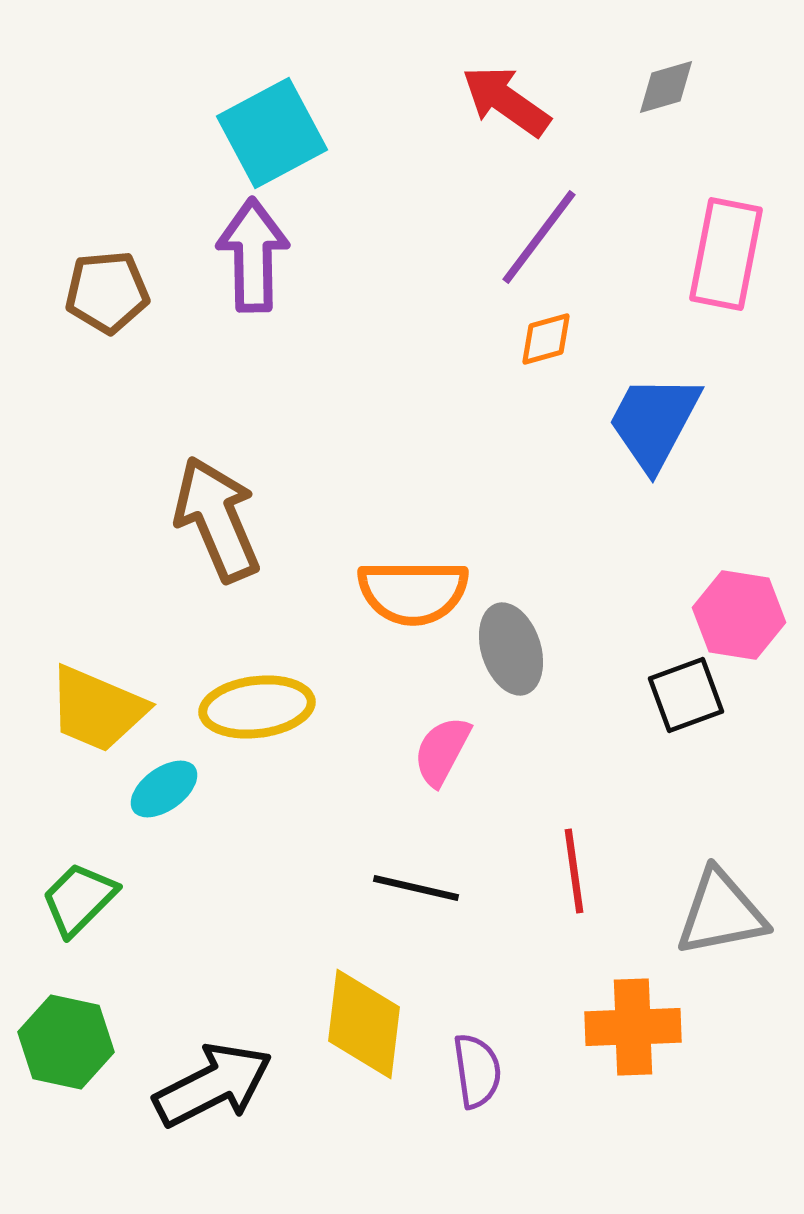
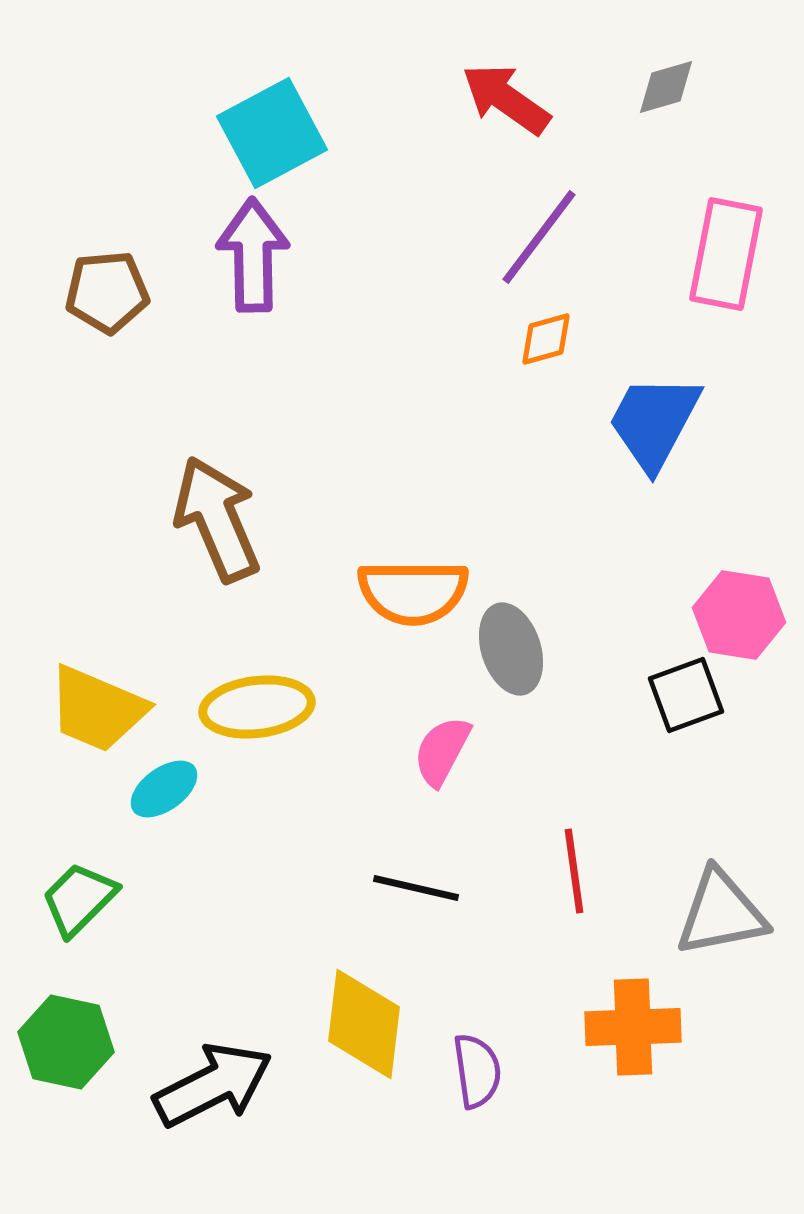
red arrow: moved 2 px up
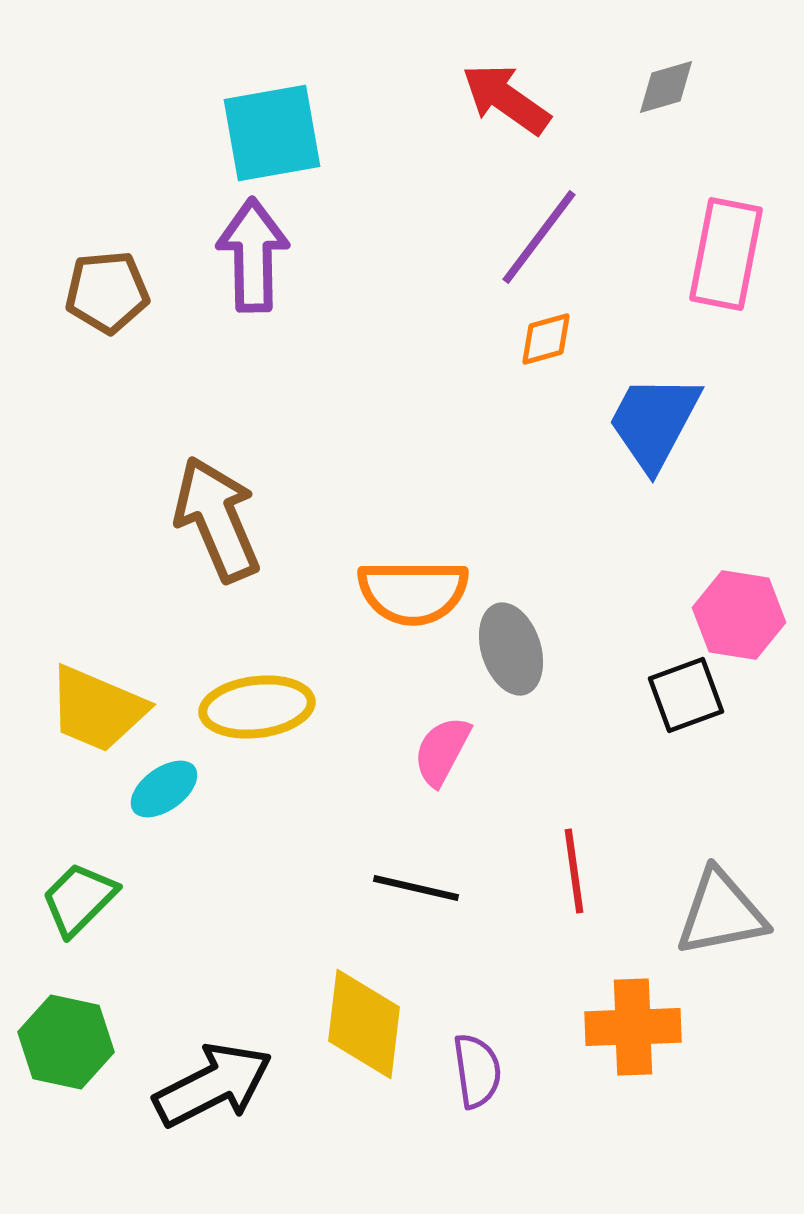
cyan square: rotated 18 degrees clockwise
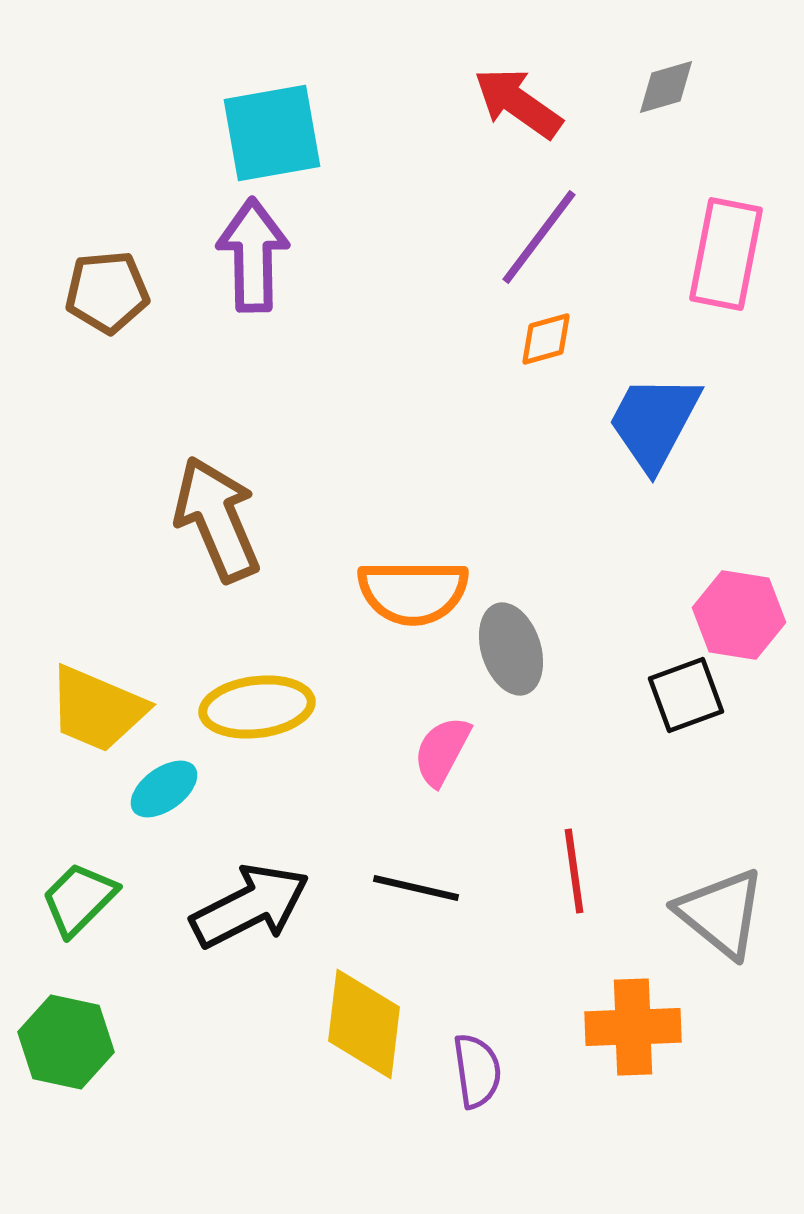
red arrow: moved 12 px right, 4 px down
gray triangle: rotated 50 degrees clockwise
black arrow: moved 37 px right, 179 px up
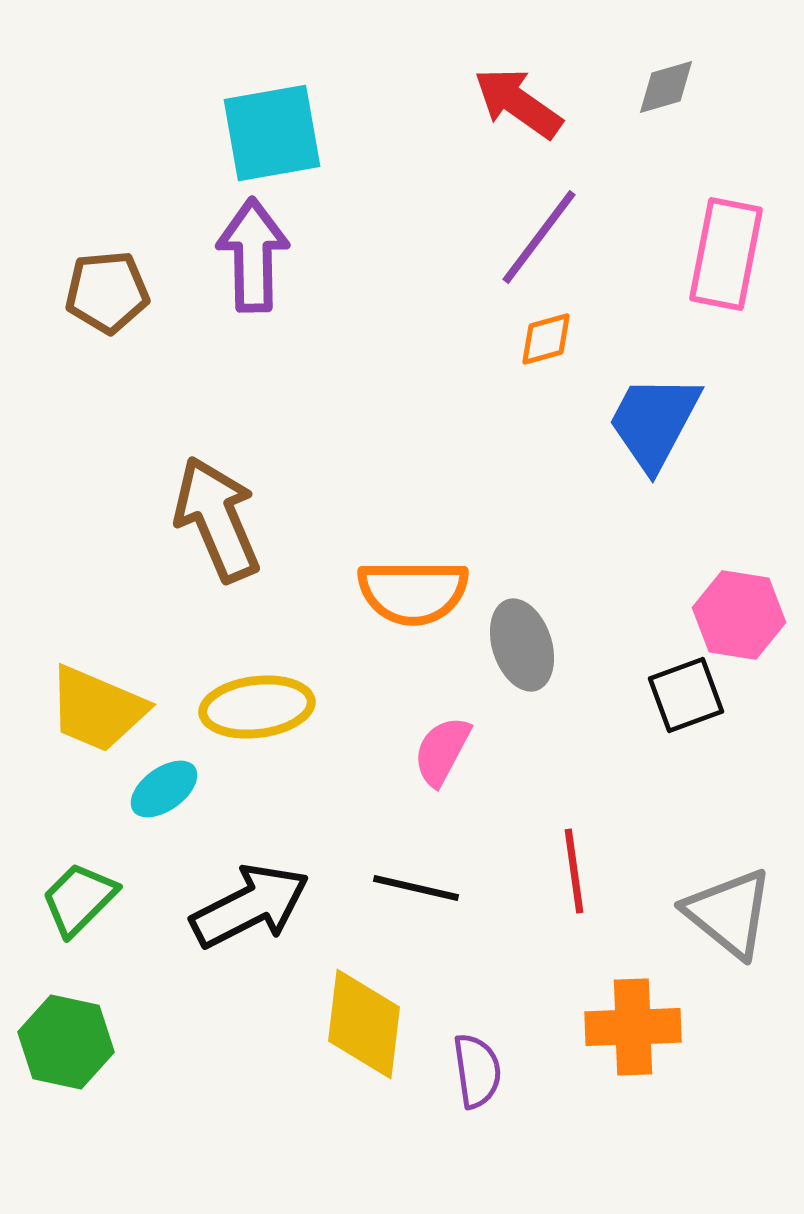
gray ellipse: moved 11 px right, 4 px up
gray triangle: moved 8 px right
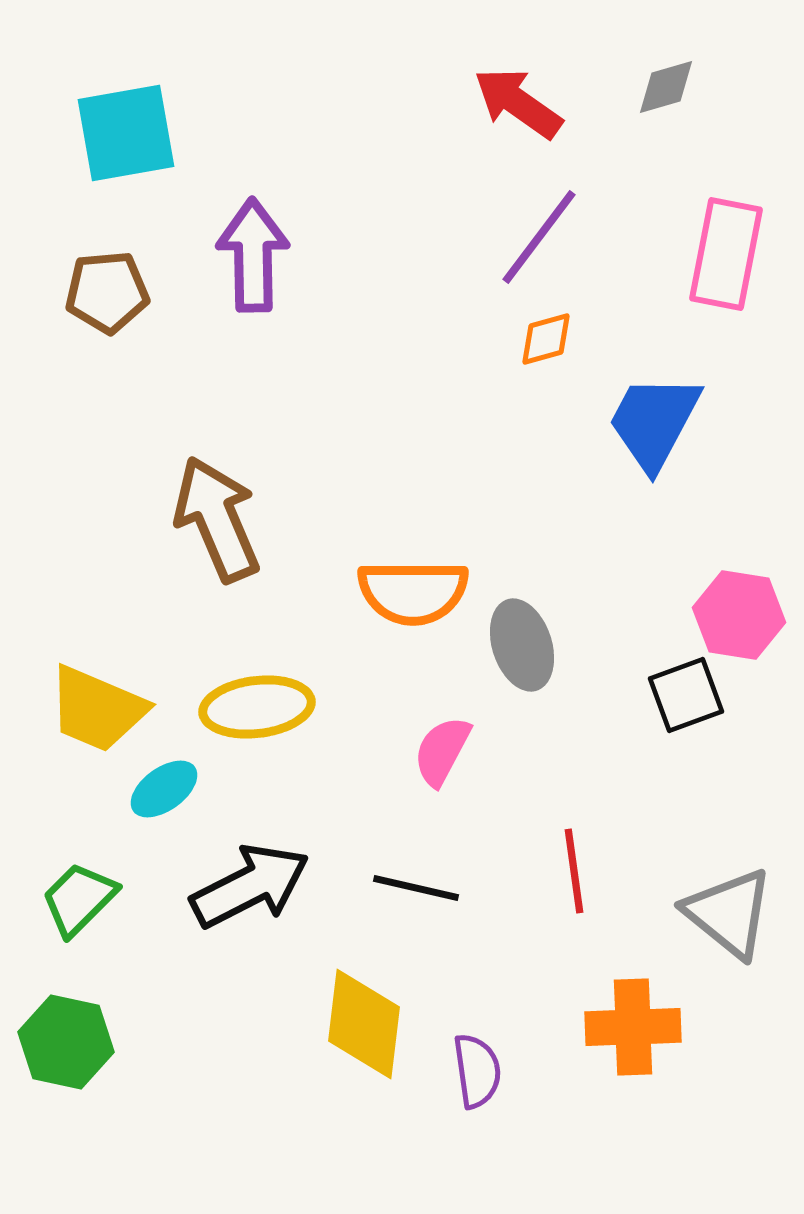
cyan square: moved 146 px left
black arrow: moved 20 px up
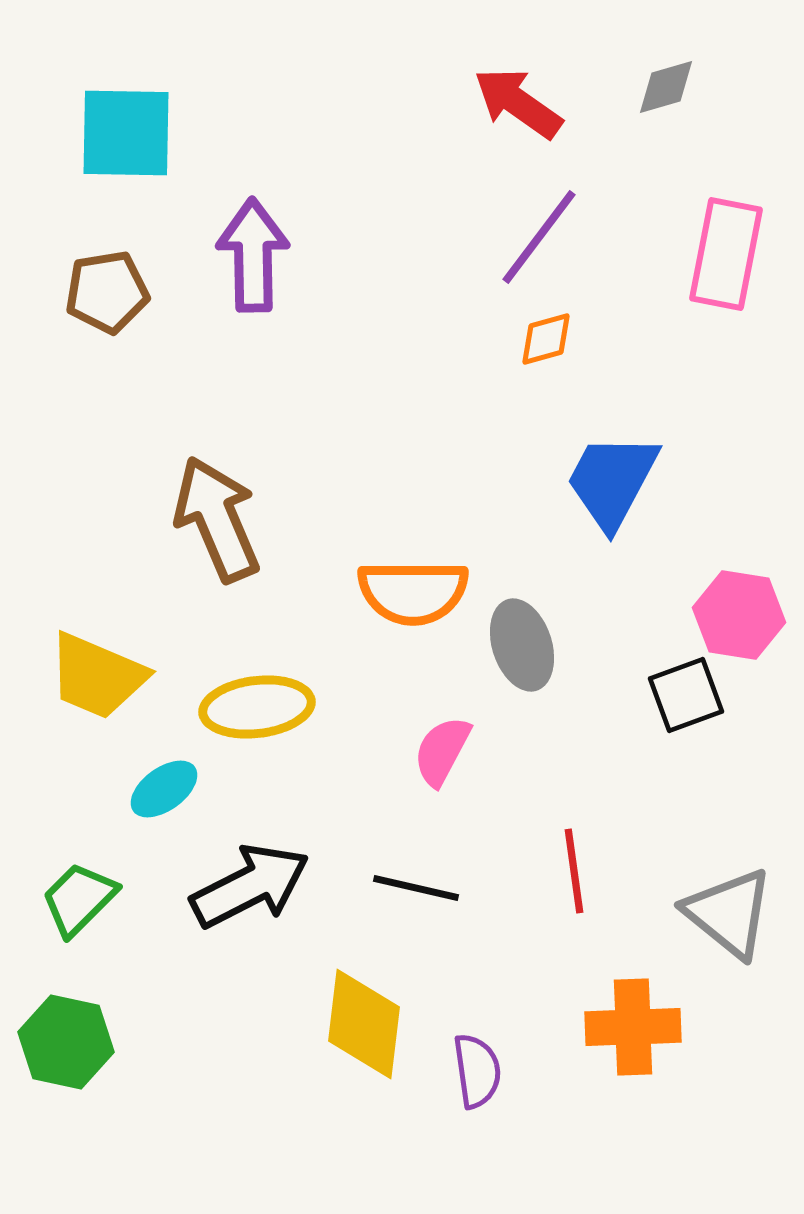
cyan square: rotated 11 degrees clockwise
brown pentagon: rotated 4 degrees counterclockwise
blue trapezoid: moved 42 px left, 59 px down
yellow trapezoid: moved 33 px up
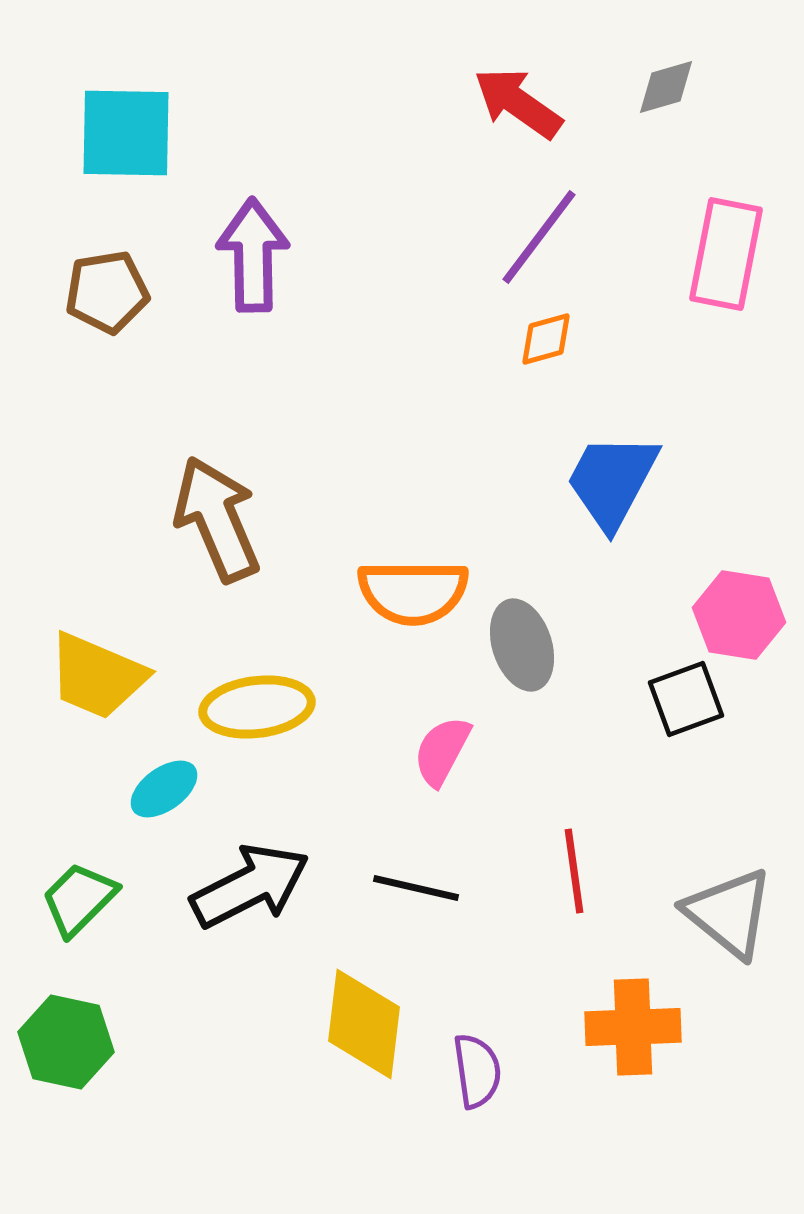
black square: moved 4 px down
